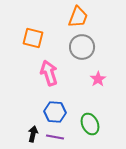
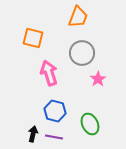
gray circle: moved 6 px down
blue hexagon: moved 1 px up; rotated 10 degrees clockwise
purple line: moved 1 px left
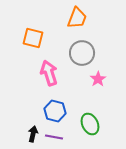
orange trapezoid: moved 1 px left, 1 px down
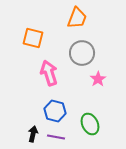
purple line: moved 2 px right
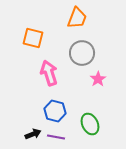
black arrow: rotated 56 degrees clockwise
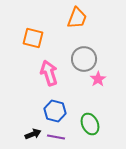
gray circle: moved 2 px right, 6 px down
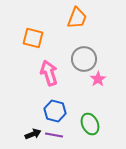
purple line: moved 2 px left, 2 px up
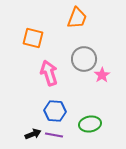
pink star: moved 4 px right, 4 px up
blue hexagon: rotated 10 degrees counterclockwise
green ellipse: rotated 75 degrees counterclockwise
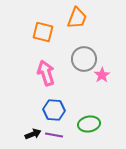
orange square: moved 10 px right, 6 px up
pink arrow: moved 3 px left
blue hexagon: moved 1 px left, 1 px up
green ellipse: moved 1 px left
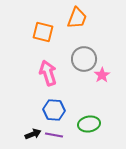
pink arrow: moved 2 px right
